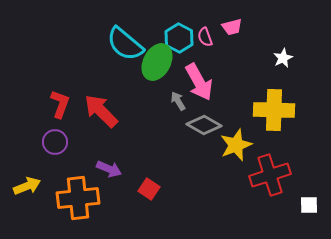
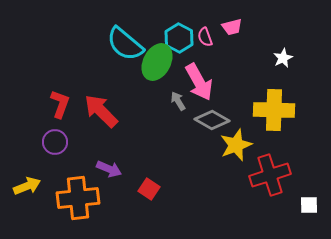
gray diamond: moved 8 px right, 5 px up
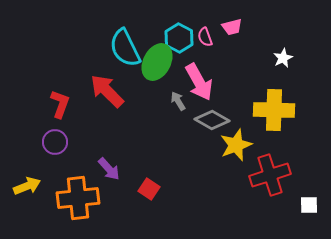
cyan semicircle: moved 4 px down; rotated 24 degrees clockwise
red arrow: moved 6 px right, 20 px up
purple arrow: rotated 25 degrees clockwise
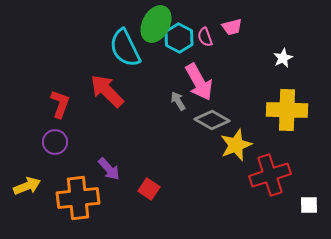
green ellipse: moved 1 px left, 38 px up
yellow cross: moved 13 px right
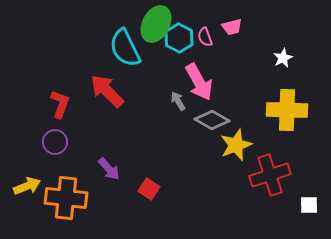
orange cross: moved 12 px left; rotated 12 degrees clockwise
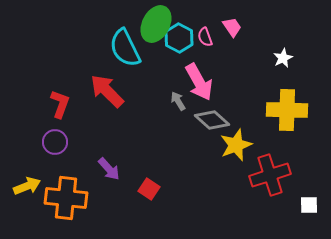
pink trapezoid: rotated 110 degrees counterclockwise
gray diamond: rotated 12 degrees clockwise
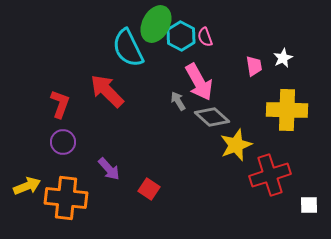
pink trapezoid: moved 22 px right, 39 px down; rotated 25 degrees clockwise
cyan hexagon: moved 2 px right, 2 px up
cyan semicircle: moved 3 px right
gray diamond: moved 3 px up
purple circle: moved 8 px right
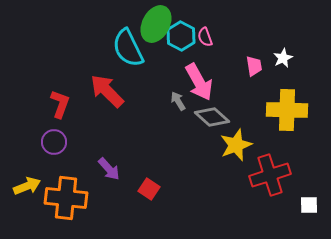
purple circle: moved 9 px left
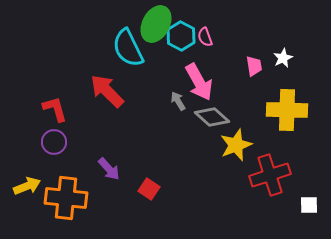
red L-shape: moved 5 px left, 5 px down; rotated 36 degrees counterclockwise
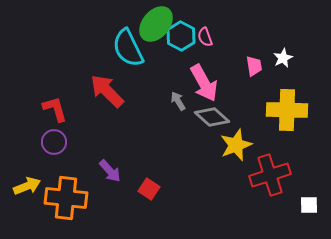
green ellipse: rotated 12 degrees clockwise
pink arrow: moved 5 px right, 1 px down
purple arrow: moved 1 px right, 2 px down
